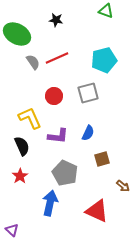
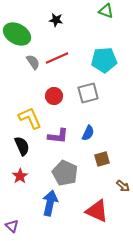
cyan pentagon: rotated 10 degrees clockwise
purple triangle: moved 4 px up
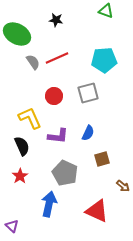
blue arrow: moved 1 px left, 1 px down
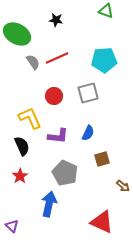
red triangle: moved 5 px right, 11 px down
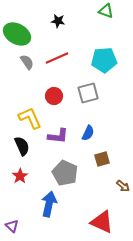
black star: moved 2 px right, 1 px down
gray semicircle: moved 6 px left
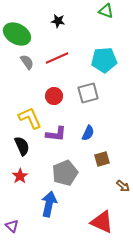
purple L-shape: moved 2 px left, 2 px up
gray pentagon: rotated 25 degrees clockwise
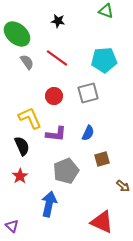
green ellipse: rotated 12 degrees clockwise
red line: rotated 60 degrees clockwise
gray pentagon: moved 1 px right, 2 px up
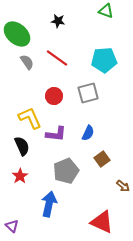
brown square: rotated 21 degrees counterclockwise
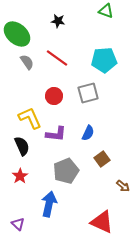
purple triangle: moved 6 px right, 2 px up
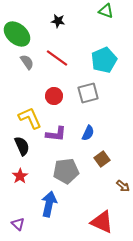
cyan pentagon: rotated 20 degrees counterclockwise
gray pentagon: rotated 15 degrees clockwise
